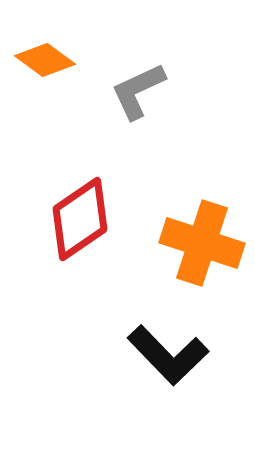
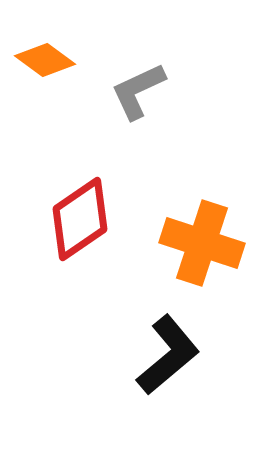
black L-shape: rotated 86 degrees counterclockwise
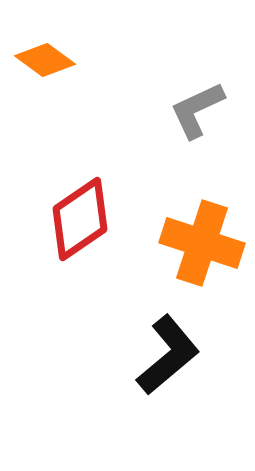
gray L-shape: moved 59 px right, 19 px down
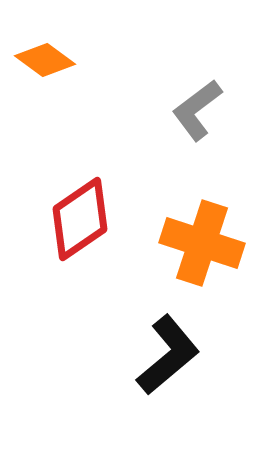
gray L-shape: rotated 12 degrees counterclockwise
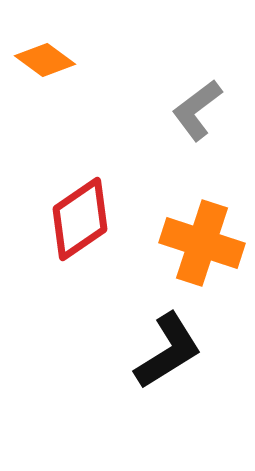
black L-shape: moved 4 px up; rotated 8 degrees clockwise
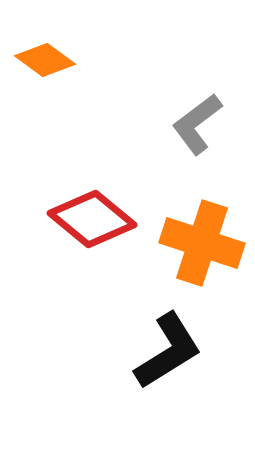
gray L-shape: moved 14 px down
red diamond: moved 12 px right; rotated 74 degrees clockwise
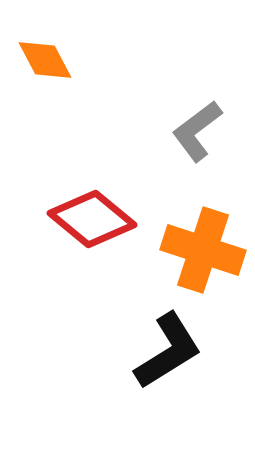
orange diamond: rotated 26 degrees clockwise
gray L-shape: moved 7 px down
orange cross: moved 1 px right, 7 px down
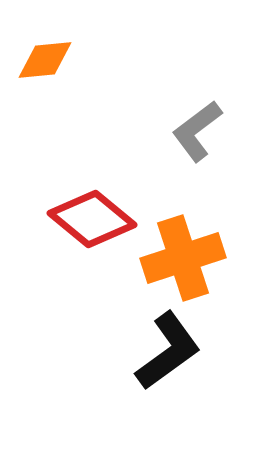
orange diamond: rotated 68 degrees counterclockwise
orange cross: moved 20 px left, 8 px down; rotated 36 degrees counterclockwise
black L-shape: rotated 4 degrees counterclockwise
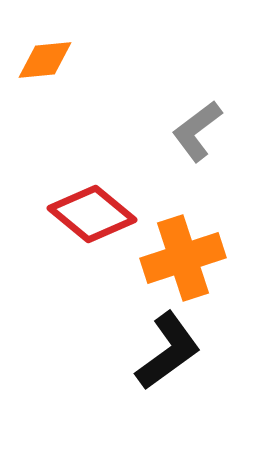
red diamond: moved 5 px up
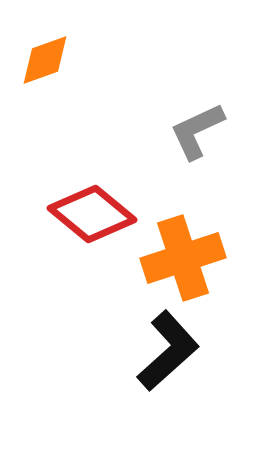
orange diamond: rotated 14 degrees counterclockwise
gray L-shape: rotated 12 degrees clockwise
black L-shape: rotated 6 degrees counterclockwise
